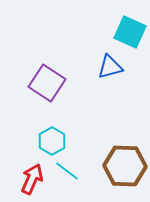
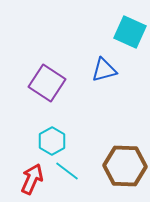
blue triangle: moved 6 px left, 3 px down
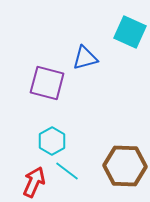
blue triangle: moved 19 px left, 12 px up
purple square: rotated 18 degrees counterclockwise
red arrow: moved 2 px right, 3 px down
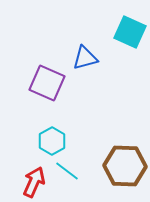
purple square: rotated 9 degrees clockwise
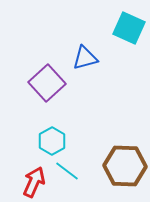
cyan square: moved 1 px left, 4 px up
purple square: rotated 24 degrees clockwise
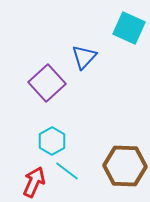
blue triangle: moved 1 px left, 1 px up; rotated 32 degrees counterclockwise
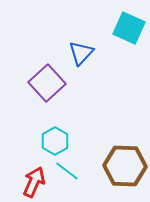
blue triangle: moved 3 px left, 4 px up
cyan hexagon: moved 3 px right
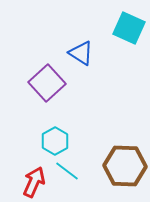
blue triangle: rotated 40 degrees counterclockwise
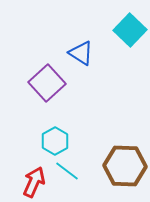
cyan square: moved 1 px right, 2 px down; rotated 20 degrees clockwise
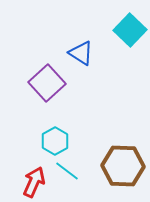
brown hexagon: moved 2 px left
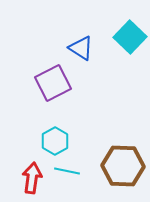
cyan square: moved 7 px down
blue triangle: moved 5 px up
purple square: moved 6 px right; rotated 15 degrees clockwise
cyan line: rotated 25 degrees counterclockwise
red arrow: moved 2 px left, 4 px up; rotated 16 degrees counterclockwise
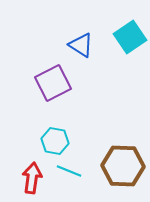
cyan square: rotated 12 degrees clockwise
blue triangle: moved 3 px up
cyan hexagon: rotated 20 degrees counterclockwise
cyan line: moved 2 px right; rotated 10 degrees clockwise
